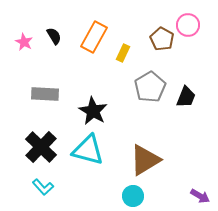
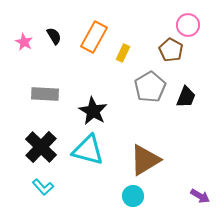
brown pentagon: moved 9 px right, 11 px down
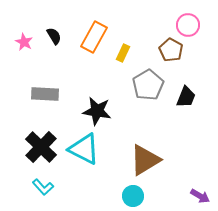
gray pentagon: moved 2 px left, 2 px up
black star: moved 4 px right; rotated 20 degrees counterclockwise
cyan triangle: moved 4 px left, 1 px up; rotated 12 degrees clockwise
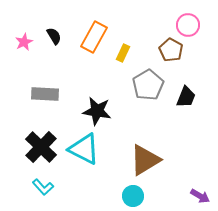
pink star: rotated 18 degrees clockwise
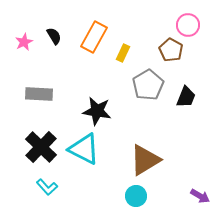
gray rectangle: moved 6 px left
cyan L-shape: moved 4 px right
cyan circle: moved 3 px right
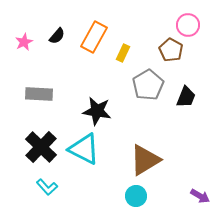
black semicircle: moved 3 px right; rotated 72 degrees clockwise
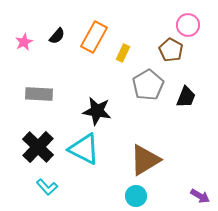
black cross: moved 3 px left
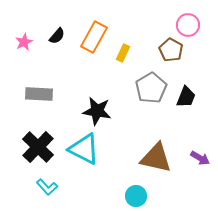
gray pentagon: moved 3 px right, 3 px down
brown triangle: moved 11 px right, 2 px up; rotated 44 degrees clockwise
purple arrow: moved 38 px up
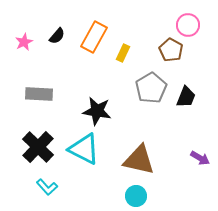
brown triangle: moved 17 px left, 2 px down
